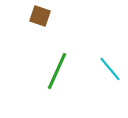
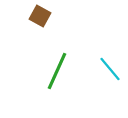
brown square: rotated 10 degrees clockwise
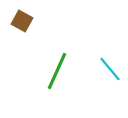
brown square: moved 18 px left, 5 px down
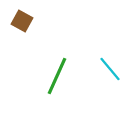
green line: moved 5 px down
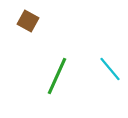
brown square: moved 6 px right
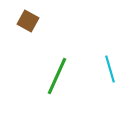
cyan line: rotated 24 degrees clockwise
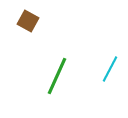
cyan line: rotated 44 degrees clockwise
